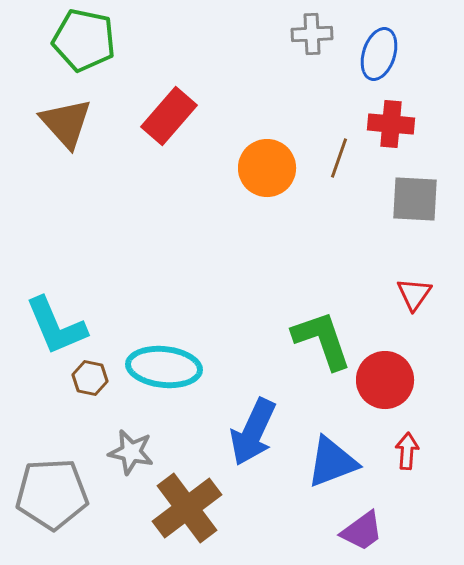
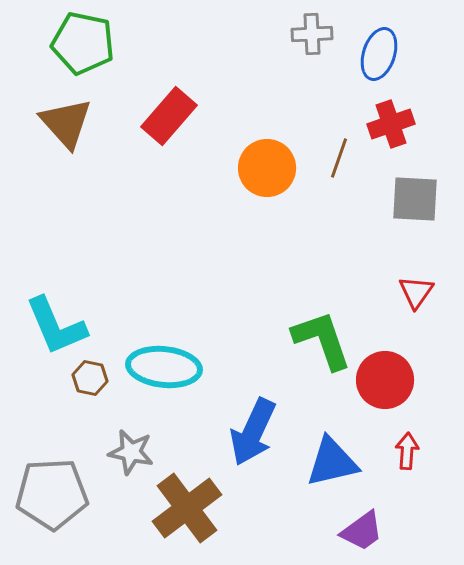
green pentagon: moved 1 px left, 3 px down
red cross: rotated 24 degrees counterclockwise
red triangle: moved 2 px right, 2 px up
blue triangle: rotated 8 degrees clockwise
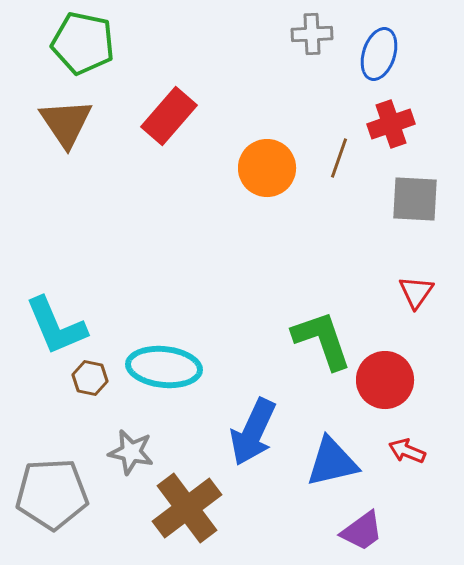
brown triangle: rotated 8 degrees clockwise
red arrow: rotated 72 degrees counterclockwise
